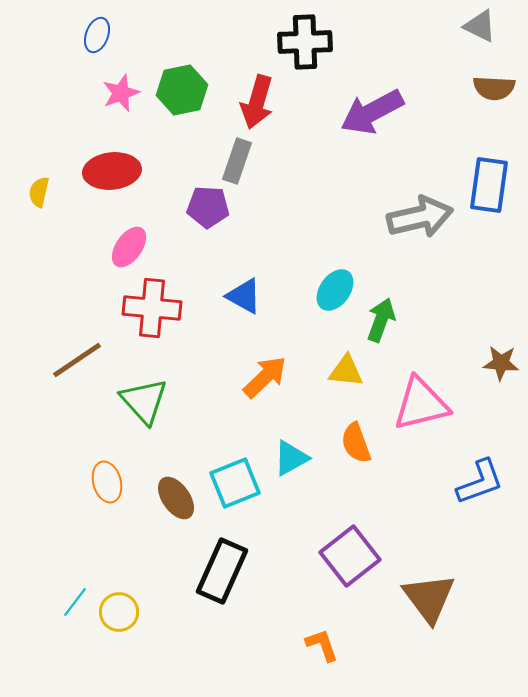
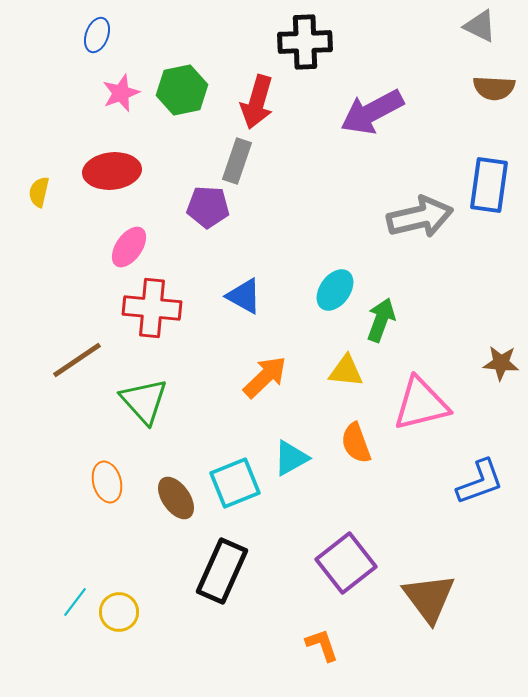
purple square: moved 4 px left, 7 px down
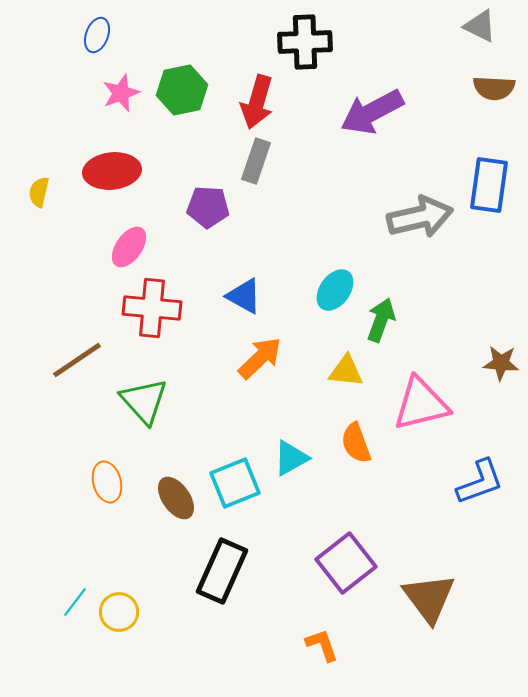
gray rectangle: moved 19 px right
orange arrow: moved 5 px left, 19 px up
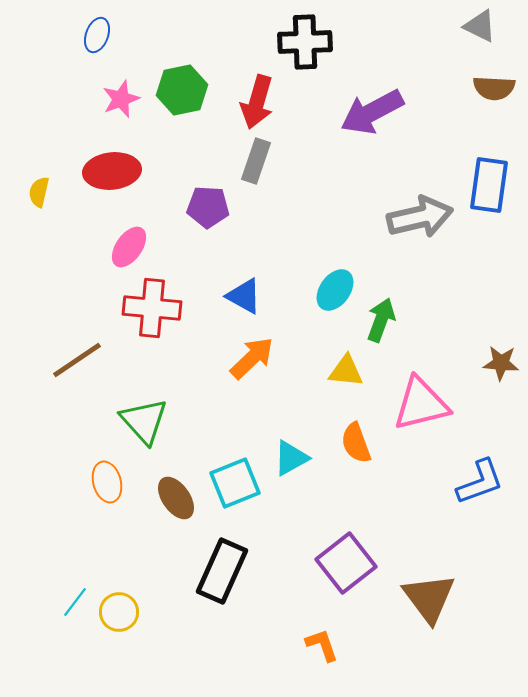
pink star: moved 6 px down
orange arrow: moved 8 px left
green triangle: moved 20 px down
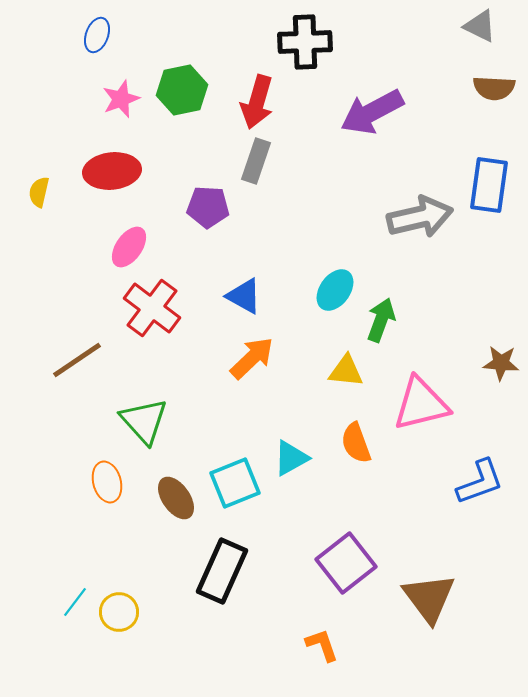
red cross: rotated 32 degrees clockwise
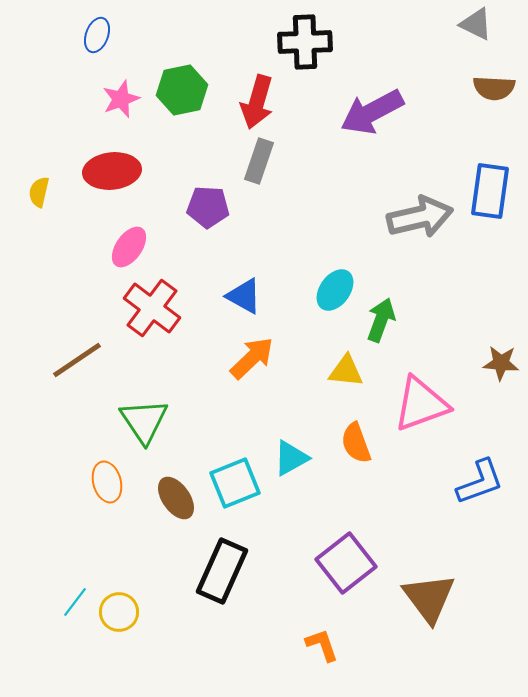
gray triangle: moved 4 px left, 2 px up
gray rectangle: moved 3 px right
blue rectangle: moved 1 px right, 6 px down
pink triangle: rotated 6 degrees counterclockwise
green triangle: rotated 8 degrees clockwise
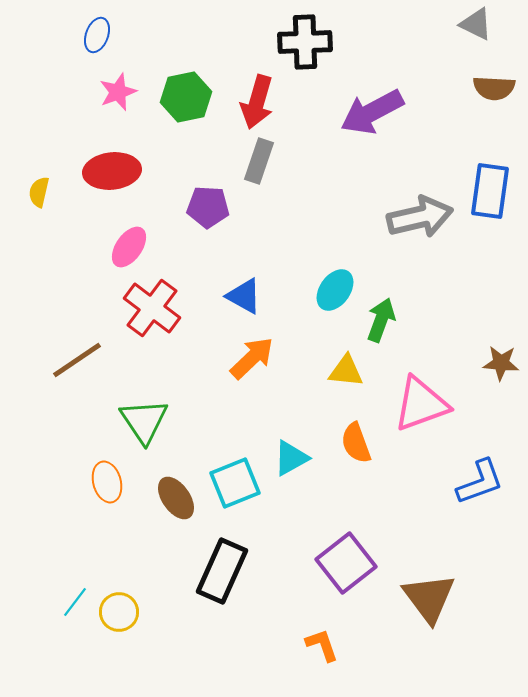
green hexagon: moved 4 px right, 7 px down
pink star: moved 3 px left, 7 px up
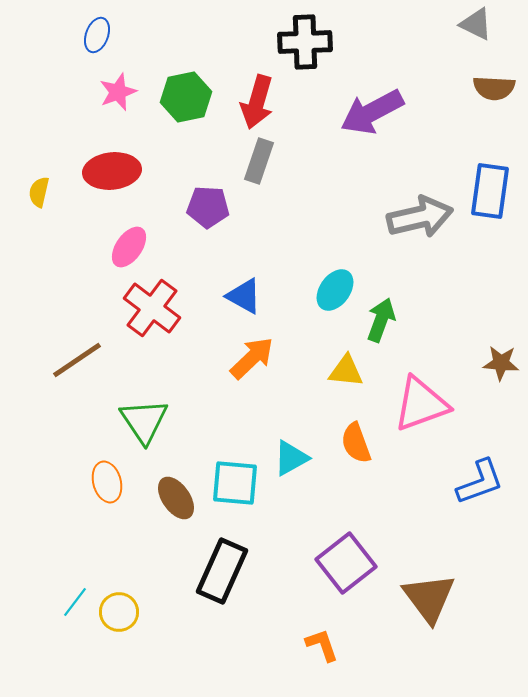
cyan square: rotated 27 degrees clockwise
